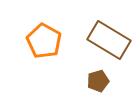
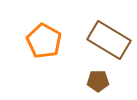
brown pentagon: rotated 15 degrees clockwise
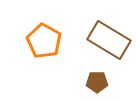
brown pentagon: moved 1 px left, 1 px down
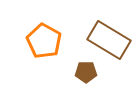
brown pentagon: moved 11 px left, 10 px up
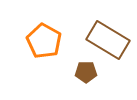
brown rectangle: moved 1 px left
